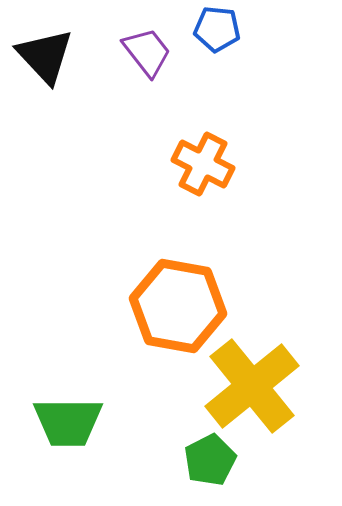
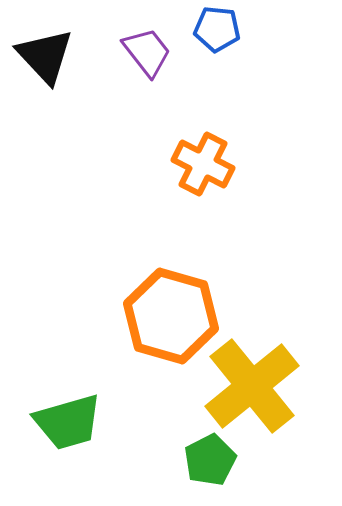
orange hexagon: moved 7 px left, 10 px down; rotated 6 degrees clockwise
green trapezoid: rotated 16 degrees counterclockwise
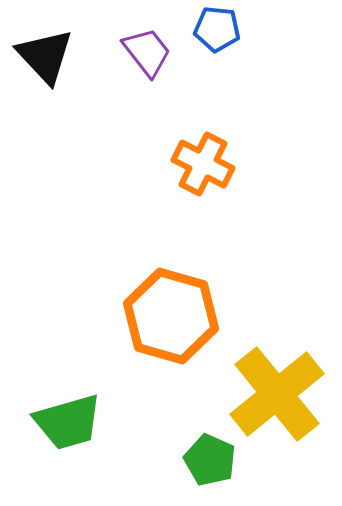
yellow cross: moved 25 px right, 8 px down
green pentagon: rotated 21 degrees counterclockwise
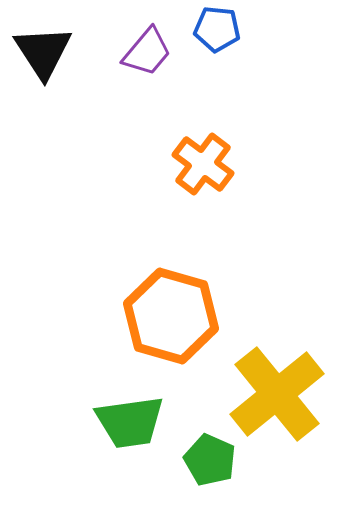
purple trapezoid: rotated 78 degrees clockwise
black triangle: moved 2 px left, 4 px up; rotated 10 degrees clockwise
orange cross: rotated 10 degrees clockwise
green trapezoid: moved 62 px right; rotated 8 degrees clockwise
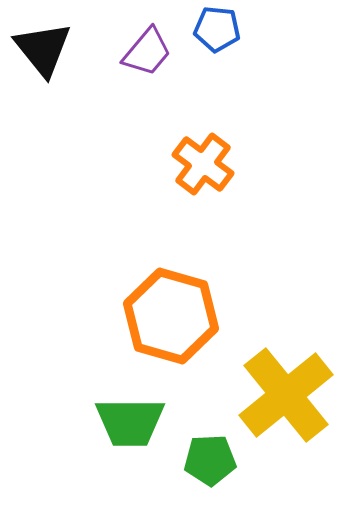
black triangle: moved 3 px up; rotated 6 degrees counterclockwise
yellow cross: moved 9 px right, 1 px down
green trapezoid: rotated 8 degrees clockwise
green pentagon: rotated 27 degrees counterclockwise
